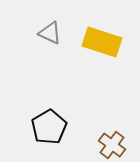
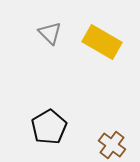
gray triangle: rotated 20 degrees clockwise
yellow rectangle: rotated 12 degrees clockwise
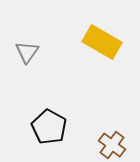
gray triangle: moved 23 px left, 19 px down; rotated 20 degrees clockwise
black pentagon: rotated 12 degrees counterclockwise
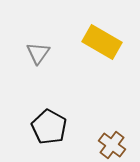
gray triangle: moved 11 px right, 1 px down
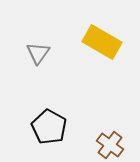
brown cross: moved 2 px left
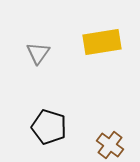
yellow rectangle: rotated 39 degrees counterclockwise
black pentagon: rotated 12 degrees counterclockwise
